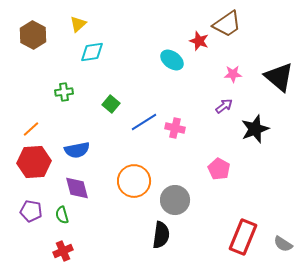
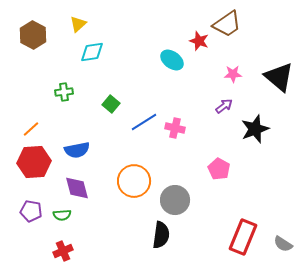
green semicircle: rotated 78 degrees counterclockwise
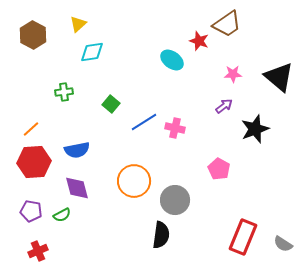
green semicircle: rotated 24 degrees counterclockwise
red cross: moved 25 px left
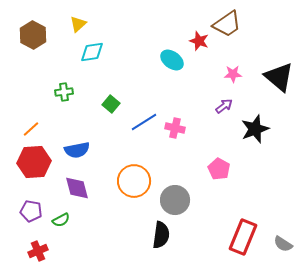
green semicircle: moved 1 px left, 5 px down
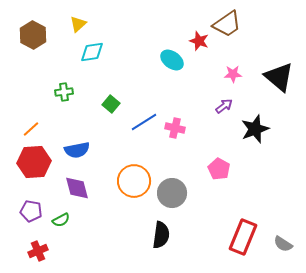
gray circle: moved 3 px left, 7 px up
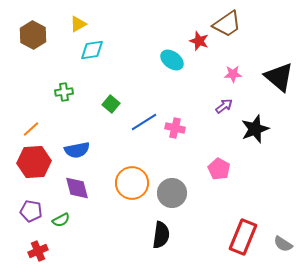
yellow triangle: rotated 12 degrees clockwise
cyan diamond: moved 2 px up
orange circle: moved 2 px left, 2 px down
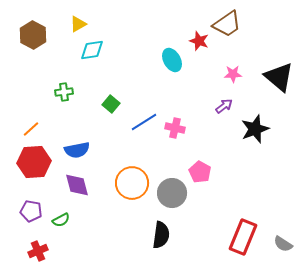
cyan ellipse: rotated 25 degrees clockwise
pink pentagon: moved 19 px left, 3 px down
purple diamond: moved 3 px up
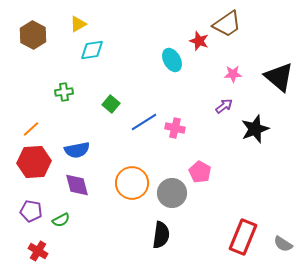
red cross: rotated 36 degrees counterclockwise
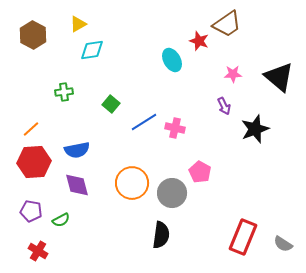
purple arrow: rotated 102 degrees clockwise
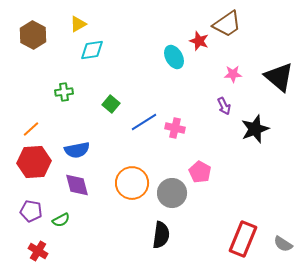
cyan ellipse: moved 2 px right, 3 px up
red rectangle: moved 2 px down
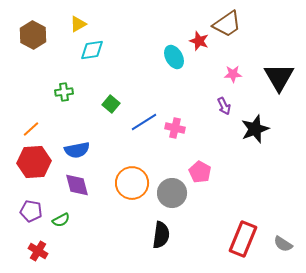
black triangle: rotated 20 degrees clockwise
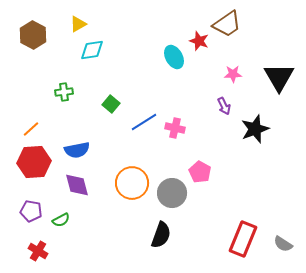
black semicircle: rotated 12 degrees clockwise
